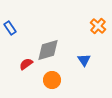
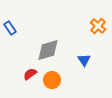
red semicircle: moved 4 px right, 10 px down
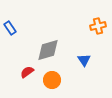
orange cross: rotated 35 degrees clockwise
red semicircle: moved 3 px left, 2 px up
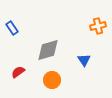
blue rectangle: moved 2 px right
red semicircle: moved 9 px left
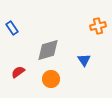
orange circle: moved 1 px left, 1 px up
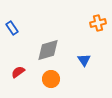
orange cross: moved 3 px up
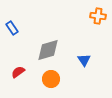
orange cross: moved 7 px up; rotated 21 degrees clockwise
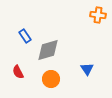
orange cross: moved 1 px up
blue rectangle: moved 13 px right, 8 px down
blue triangle: moved 3 px right, 9 px down
red semicircle: rotated 80 degrees counterclockwise
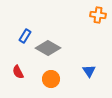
blue rectangle: rotated 64 degrees clockwise
gray diamond: moved 2 px up; rotated 45 degrees clockwise
blue triangle: moved 2 px right, 2 px down
